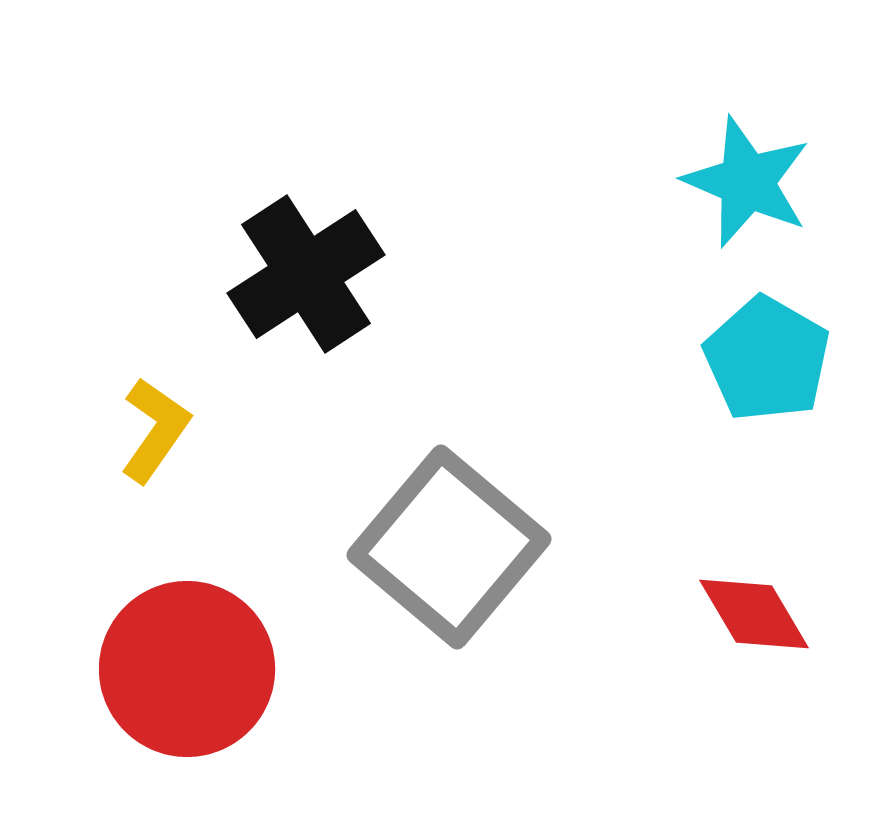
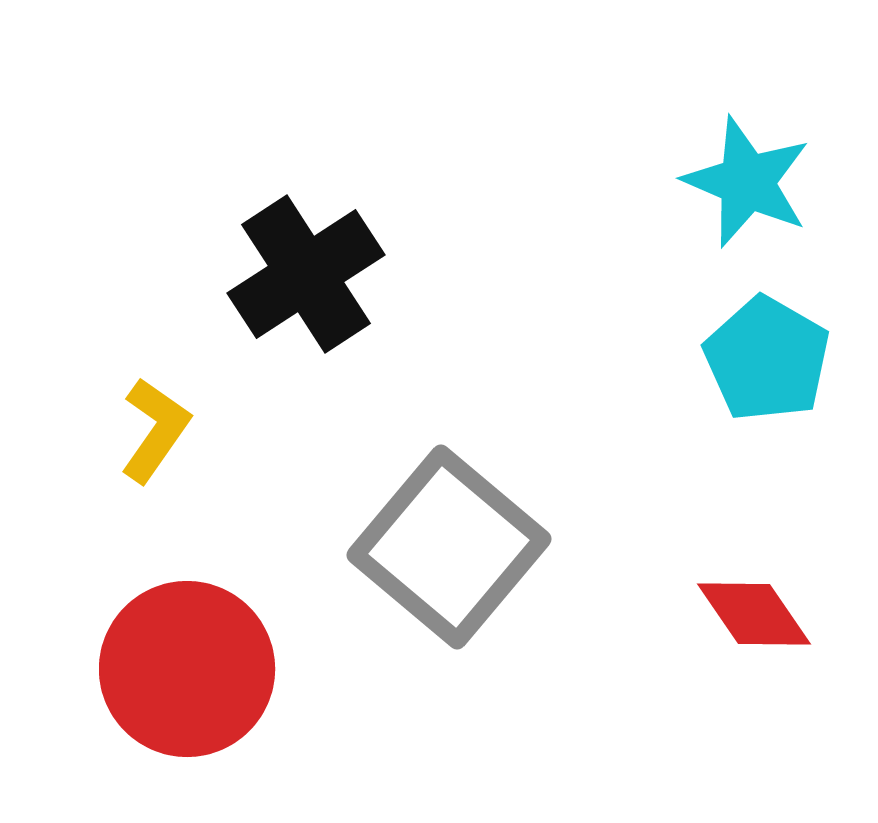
red diamond: rotated 4 degrees counterclockwise
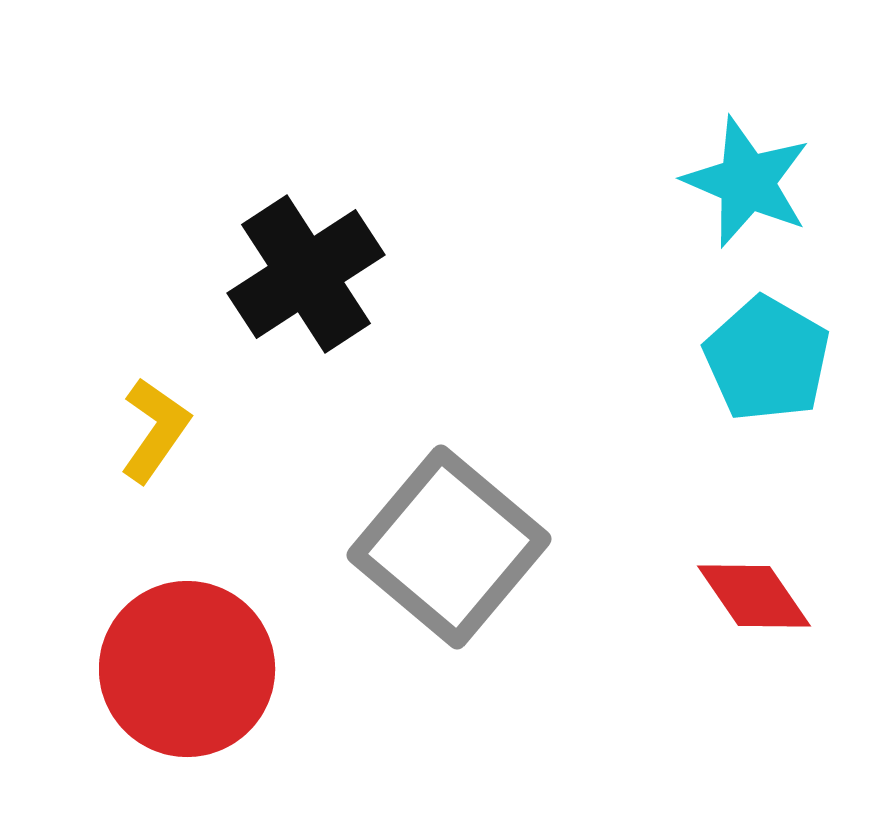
red diamond: moved 18 px up
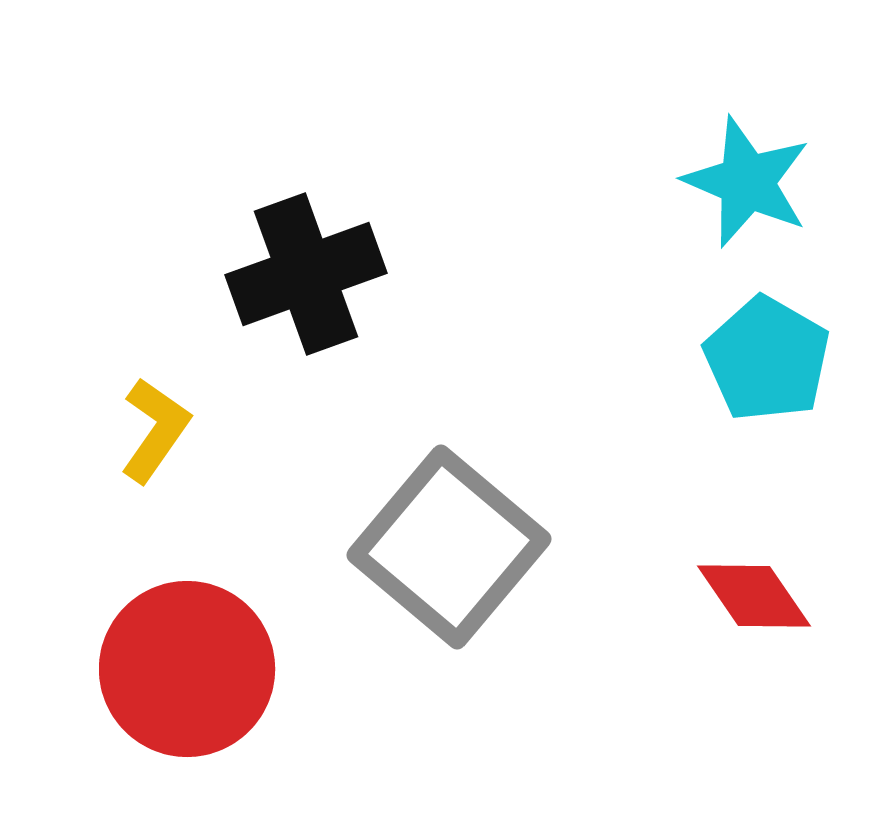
black cross: rotated 13 degrees clockwise
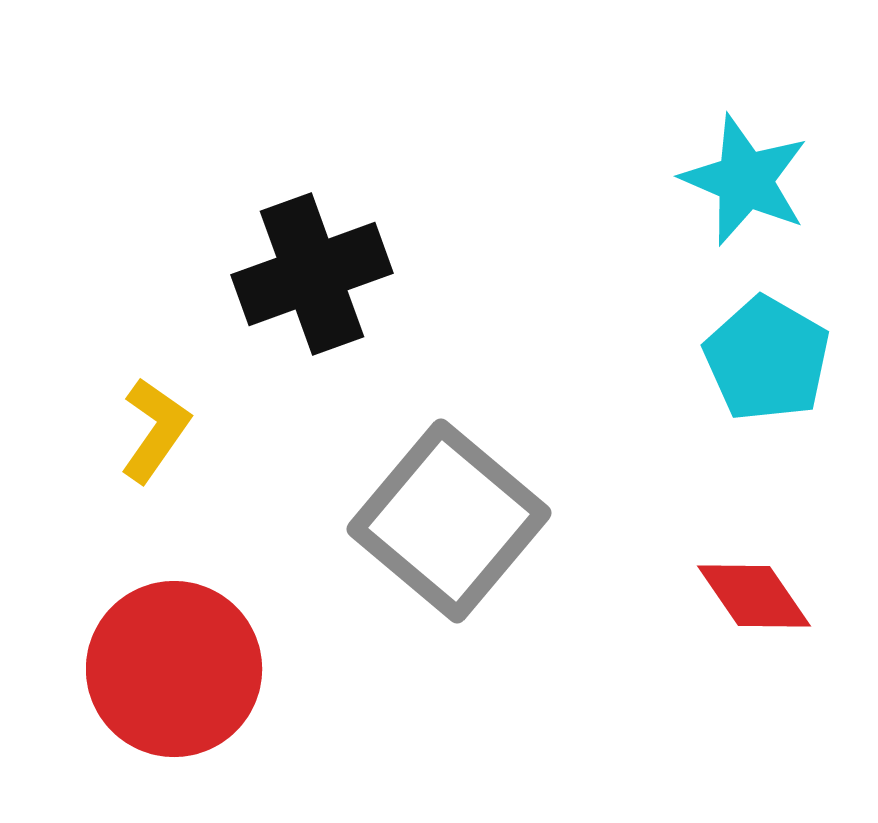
cyan star: moved 2 px left, 2 px up
black cross: moved 6 px right
gray square: moved 26 px up
red circle: moved 13 px left
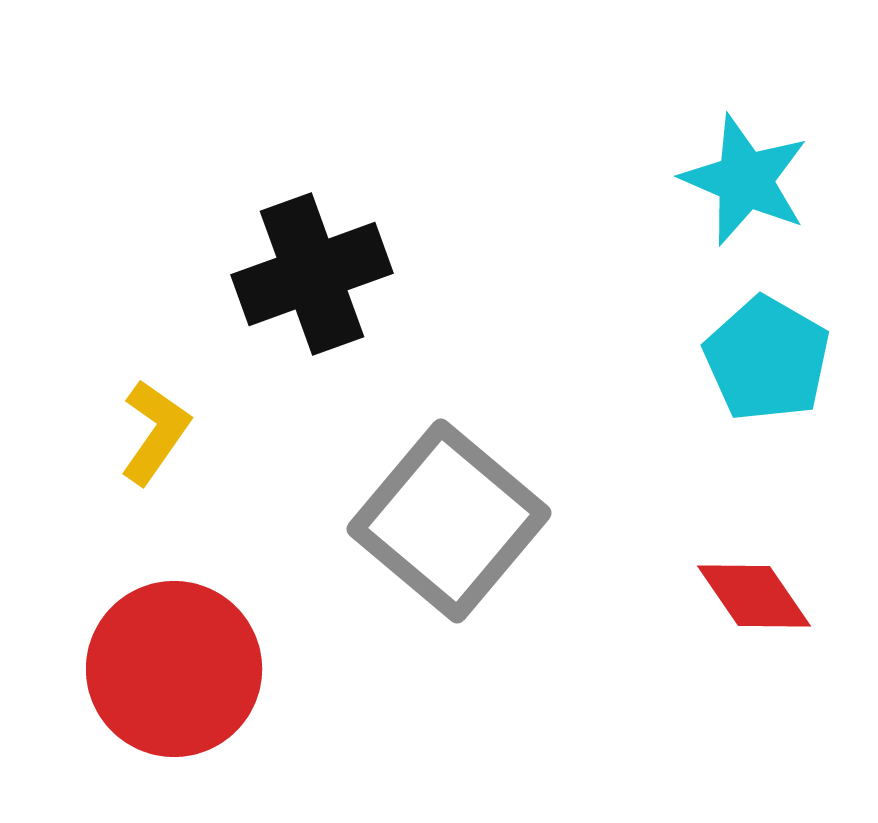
yellow L-shape: moved 2 px down
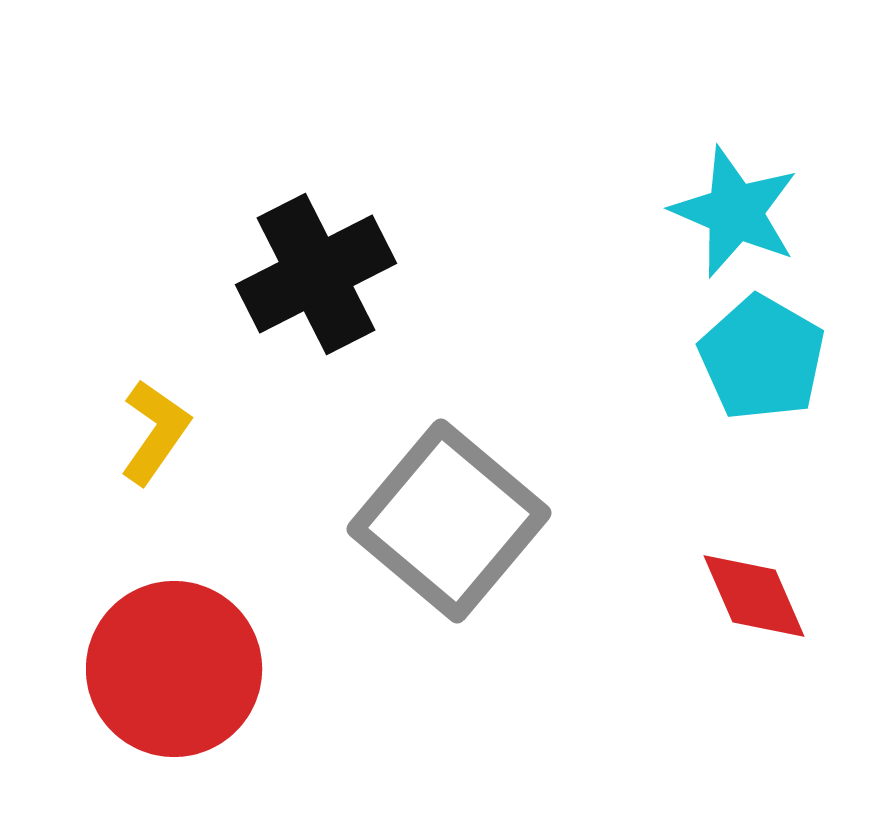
cyan star: moved 10 px left, 32 px down
black cross: moved 4 px right; rotated 7 degrees counterclockwise
cyan pentagon: moved 5 px left, 1 px up
red diamond: rotated 11 degrees clockwise
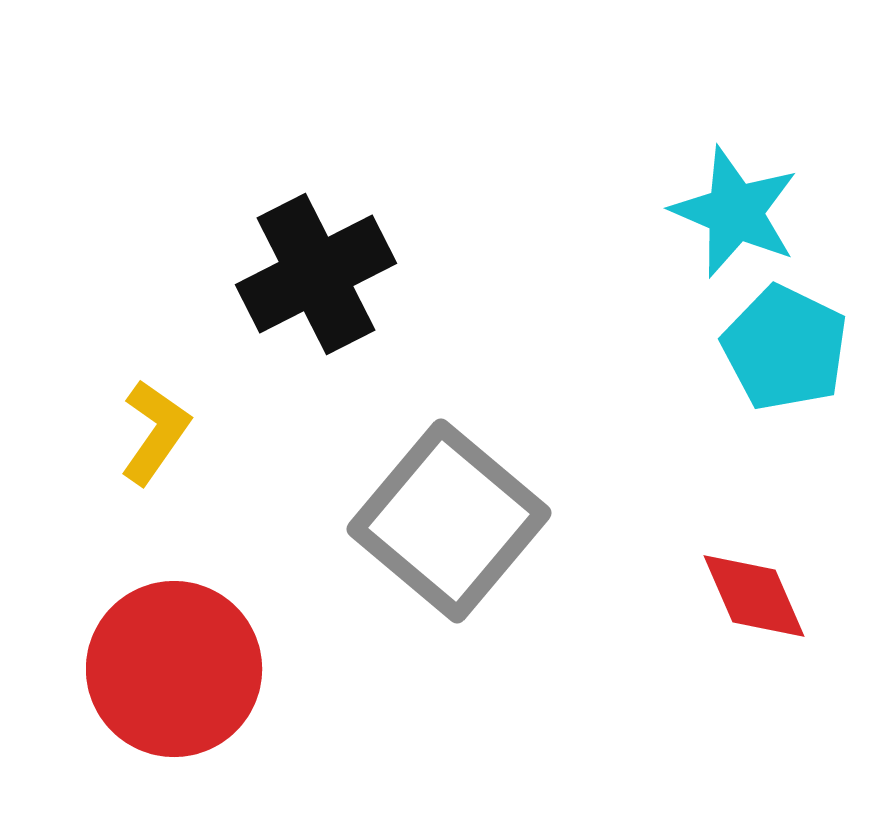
cyan pentagon: moved 23 px right, 10 px up; rotated 4 degrees counterclockwise
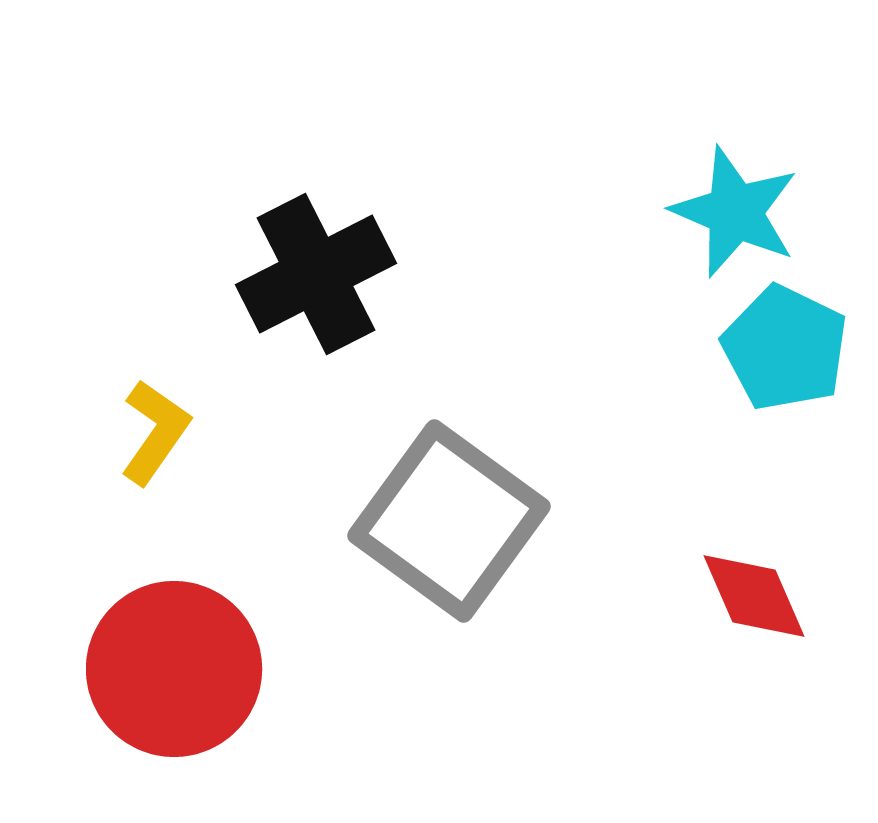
gray square: rotated 4 degrees counterclockwise
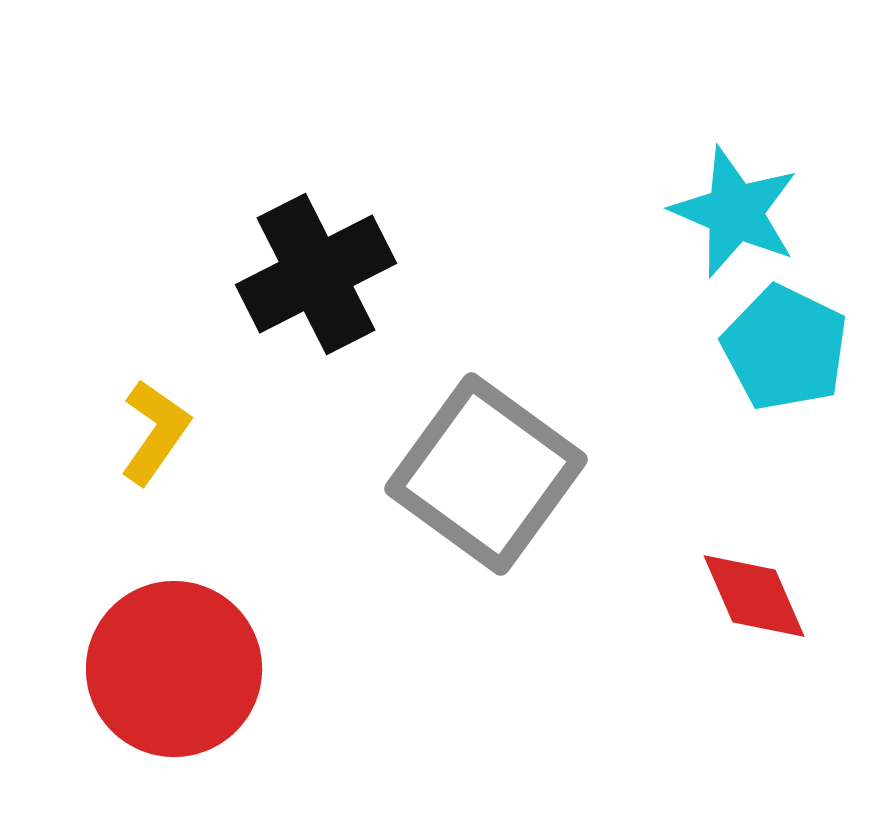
gray square: moved 37 px right, 47 px up
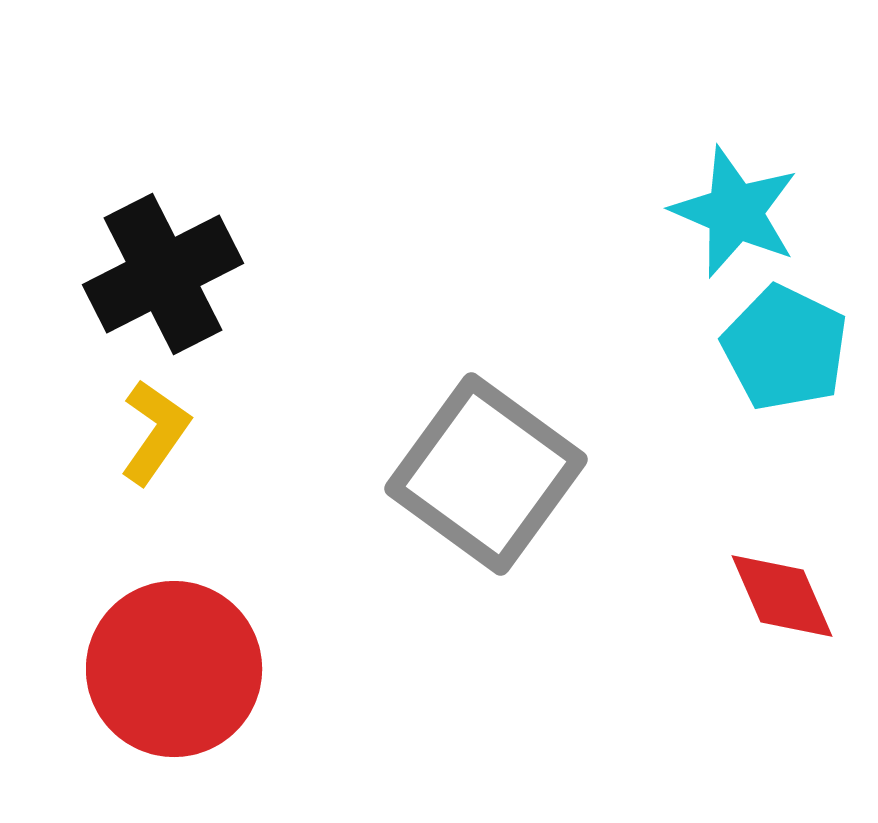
black cross: moved 153 px left
red diamond: moved 28 px right
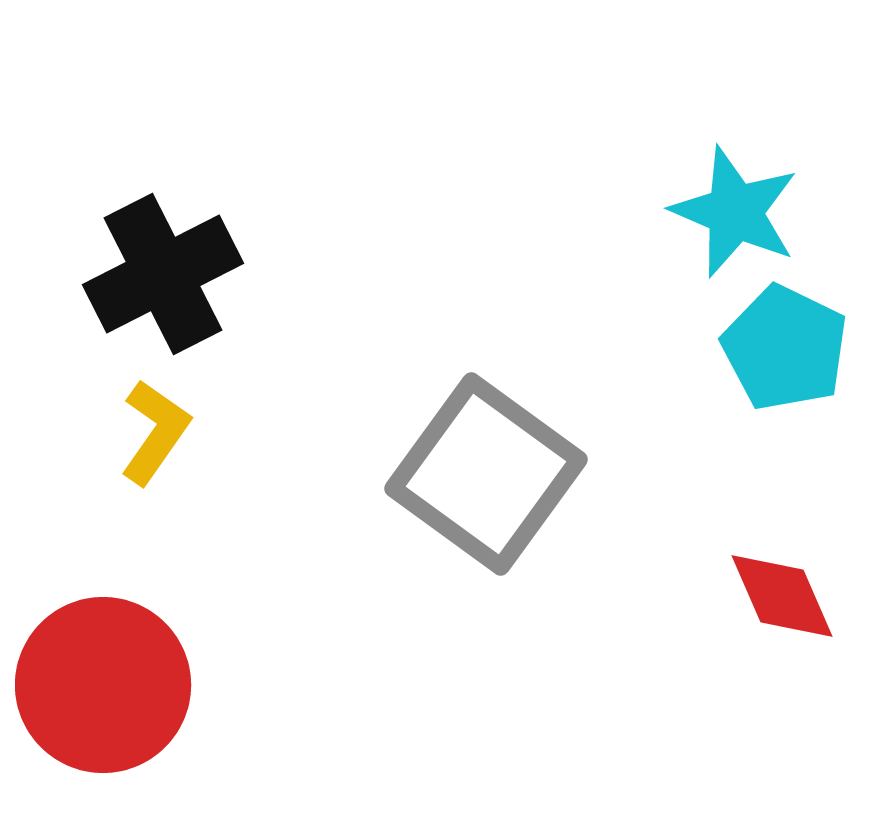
red circle: moved 71 px left, 16 px down
